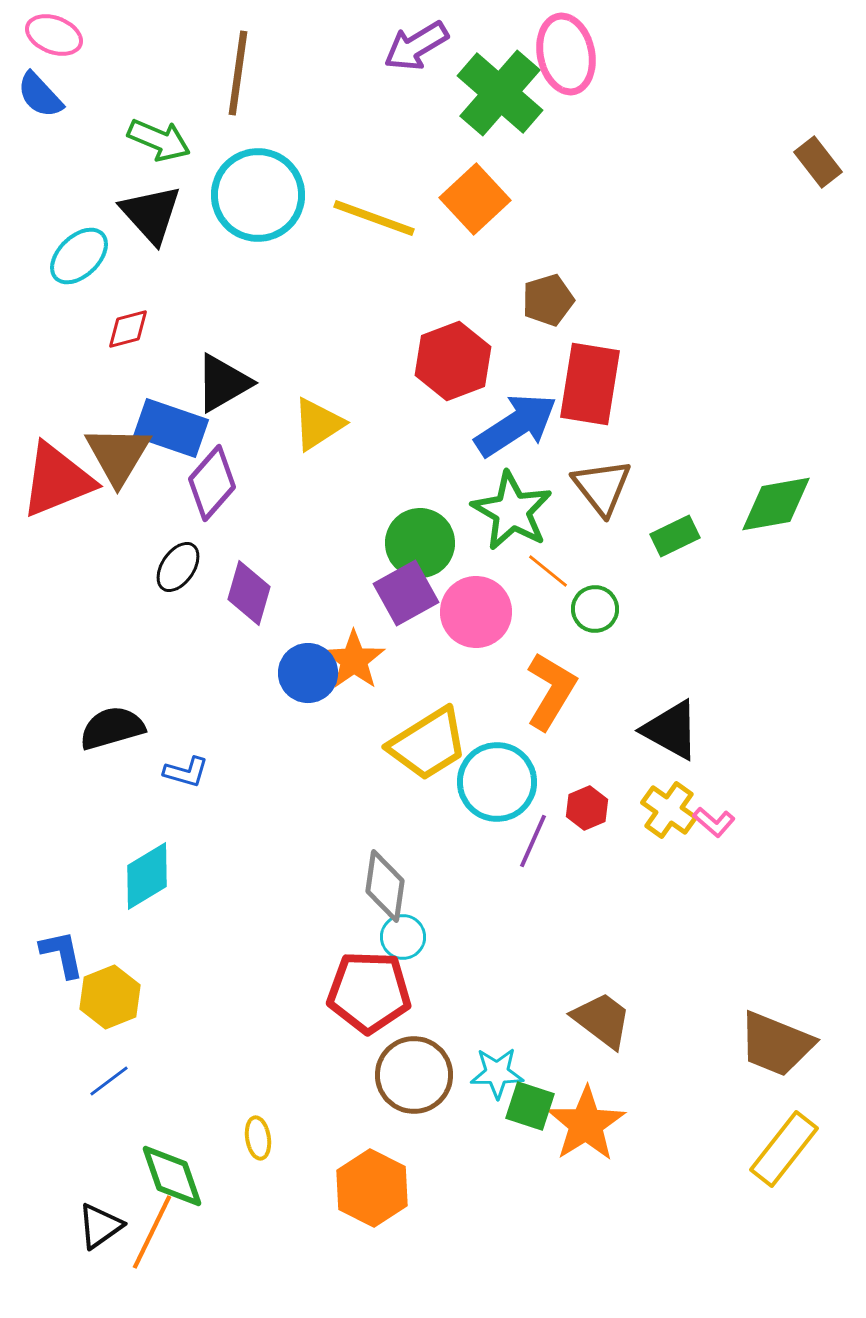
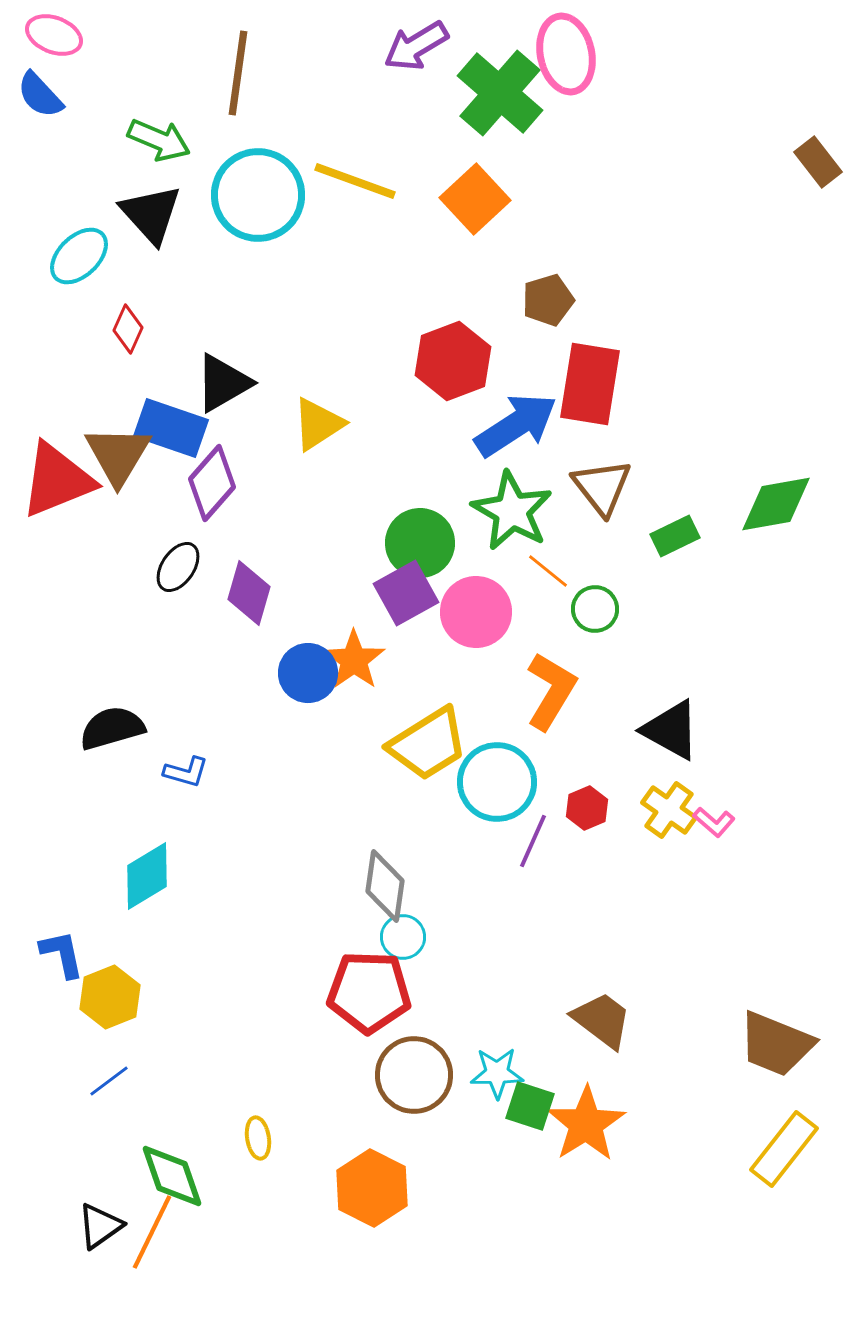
yellow line at (374, 218): moved 19 px left, 37 px up
red diamond at (128, 329): rotated 51 degrees counterclockwise
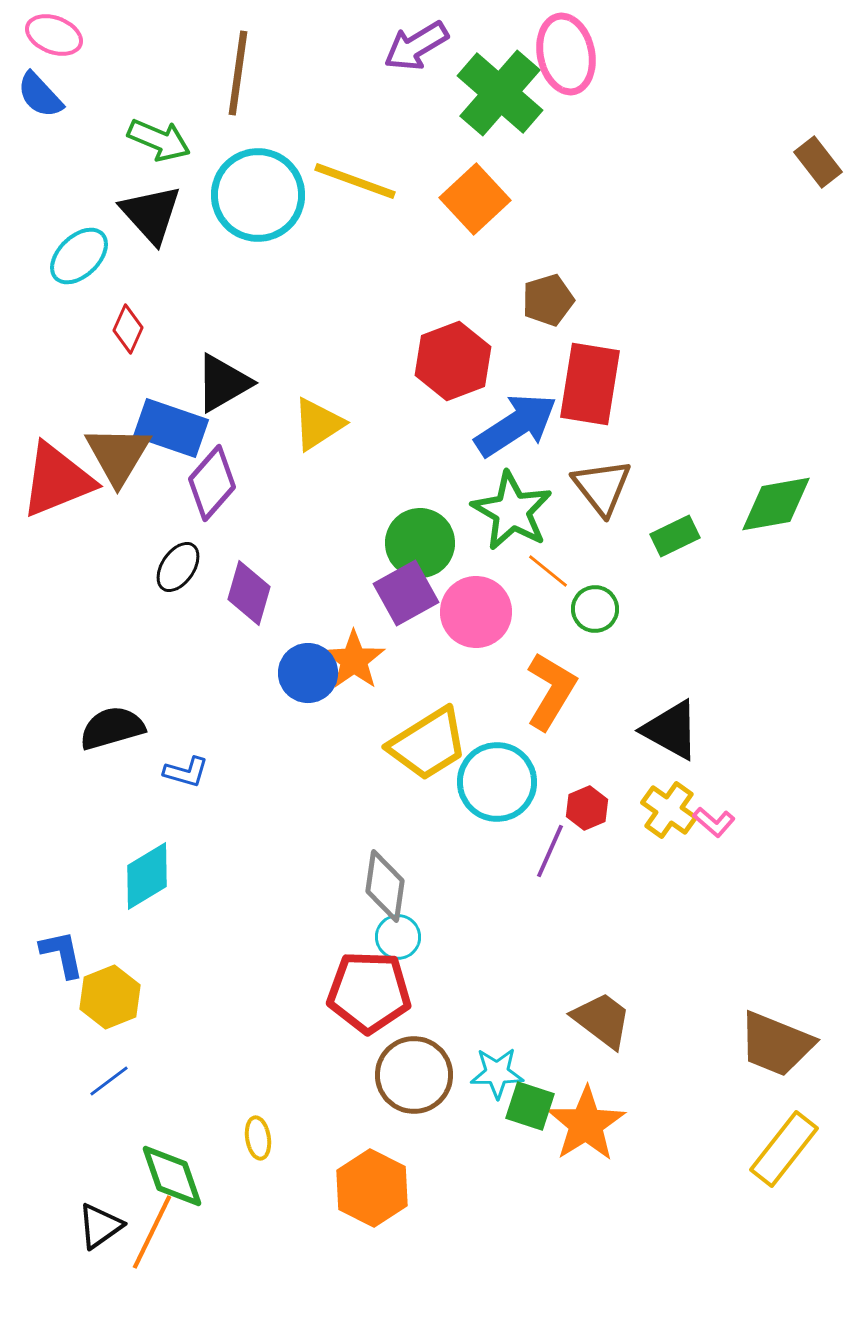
purple line at (533, 841): moved 17 px right, 10 px down
cyan circle at (403, 937): moved 5 px left
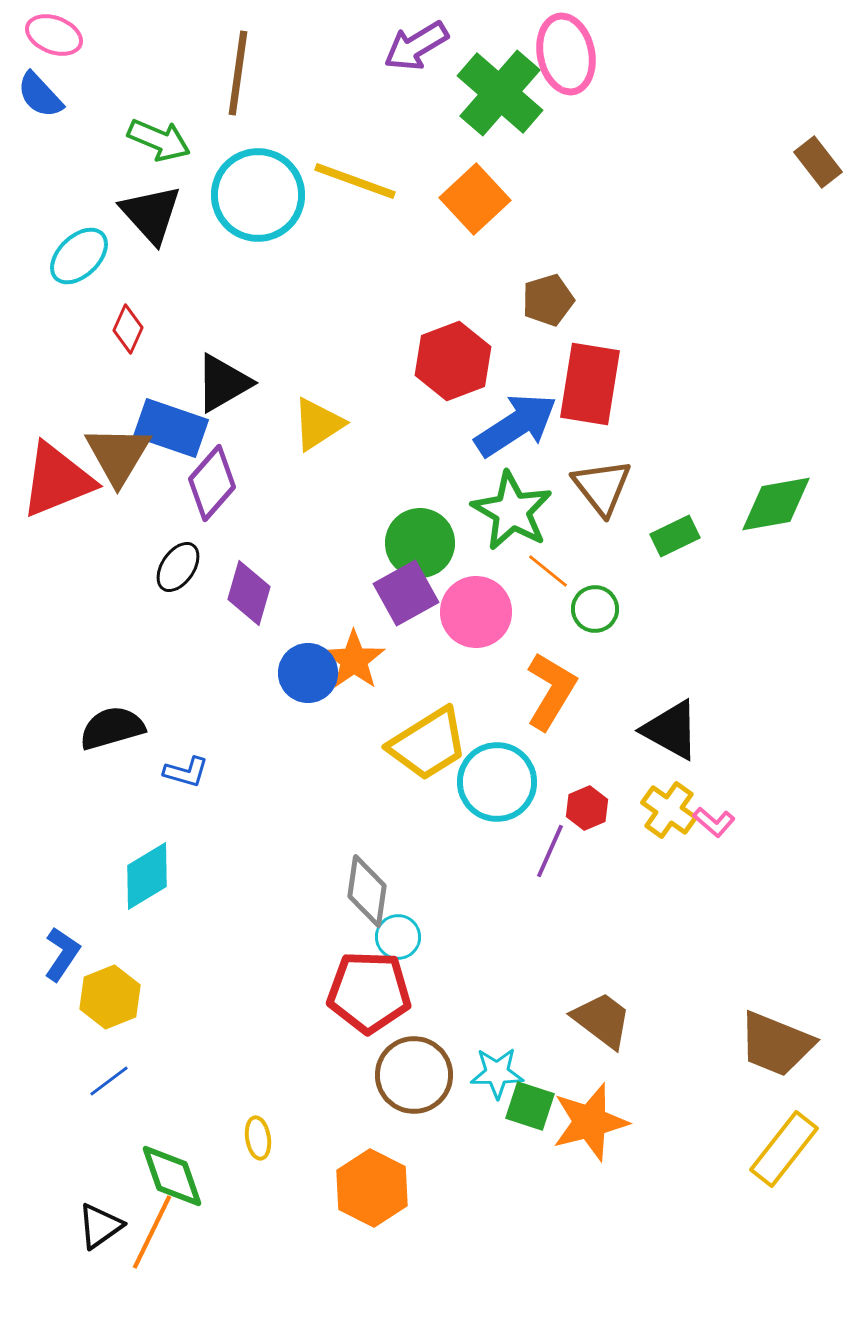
gray diamond at (385, 886): moved 18 px left, 5 px down
blue L-shape at (62, 954): rotated 46 degrees clockwise
orange star at (586, 1124): moved 4 px right, 2 px up; rotated 18 degrees clockwise
